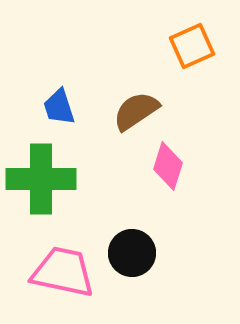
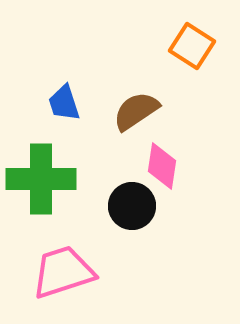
orange square: rotated 33 degrees counterclockwise
blue trapezoid: moved 5 px right, 4 px up
pink diamond: moved 6 px left; rotated 9 degrees counterclockwise
black circle: moved 47 px up
pink trapezoid: rotated 30 degrees counterclockwise
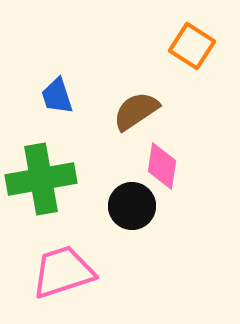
blue trapezoid: moved 7 px left, 7 px up
green cross: rotated 10 degrees counterclockwise
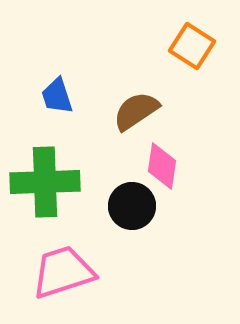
green cross: moved 4 px right, 3 px down; rotated 8 degrees clockwise
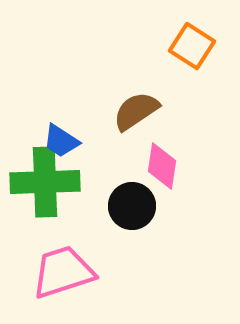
blue trapezoid: moved 4 px right, 45 px down; rotated 39 degrees counterclockwise
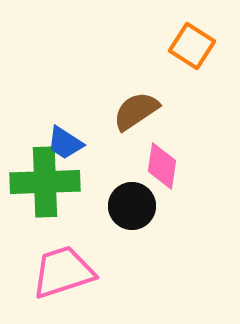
blue trapezoid: moved 4 px right, 2 px down
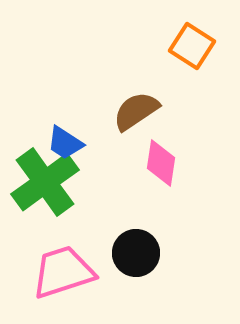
pink diamond: moved 1 px left, 3 px up
green cross: rotated 34 degrees counterclockwise
black circle: moved 4 px right, 47 px down
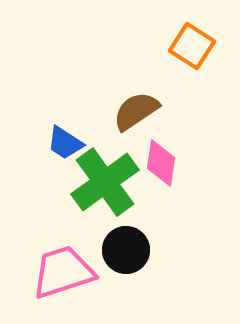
green cross: moved 60 px right
black circle: moved 10 px left, 3 px up
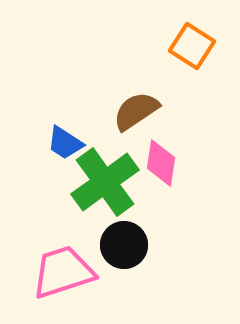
black circle: moved 2 px left, 5 px up
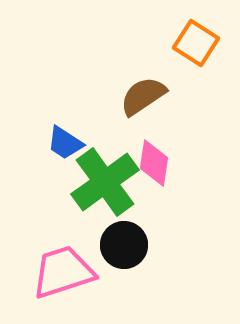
orange square: moved 4 px right, 3 px up
brown semicircle: moved 7 px right, 15 px up
pink diamond: moved 7 px left
